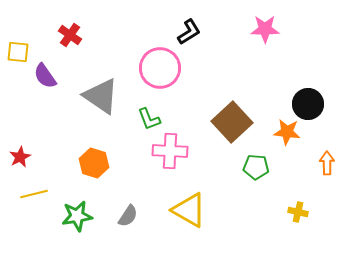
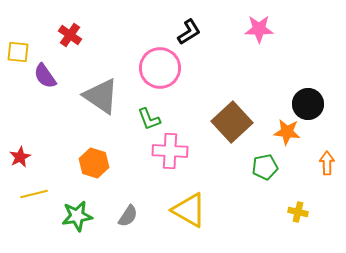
pink star: moved 6 px left
green pentagon: moved 9 px right; rotated 15 degrees counterclockwise
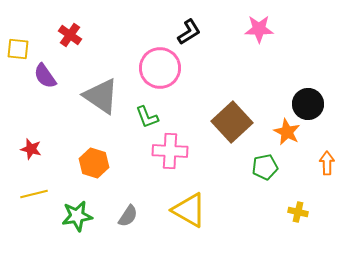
yellow square: moved 3 px up
green L-shape: moved 2 px left, 2 px up
orange star: rotated 20 degrees clockwise
red star: moved 11 px right, 8 px up; rotated 30 degrees counterclockwise
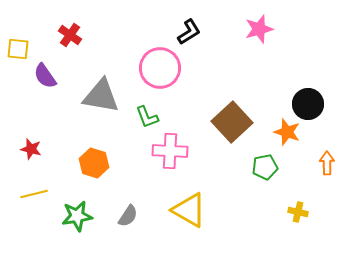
pink star: rotated 16 degrees counterclockwise
gray triangle: rotated 24 degrees counterclockwise
orange star: rotated 8 degrees counterclockwise
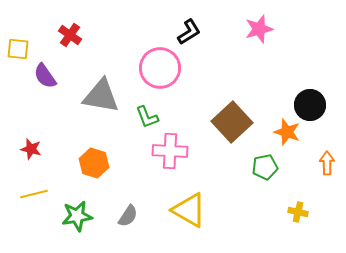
black circle: moved 2 px right, 1 px down
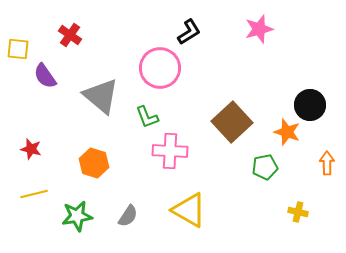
gray triangle: rotated 30 degrees clockwise
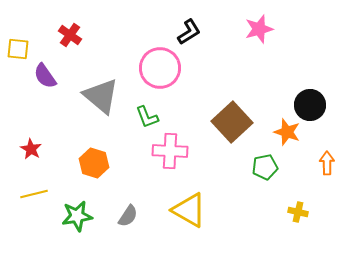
red star: rotated 15 degrees clockwise
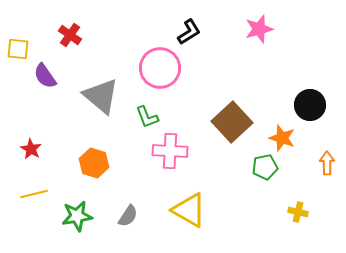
orange star: moved 5 px left, 6 px down
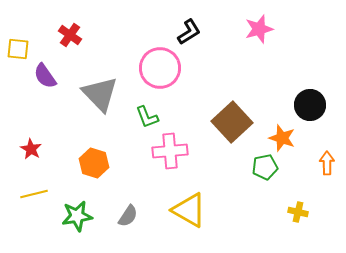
gray triangle: moved 1 px left, 2 px up; rotated 6 degrees clockwise
pink cross: rotated 8 degrees counterclockwise
